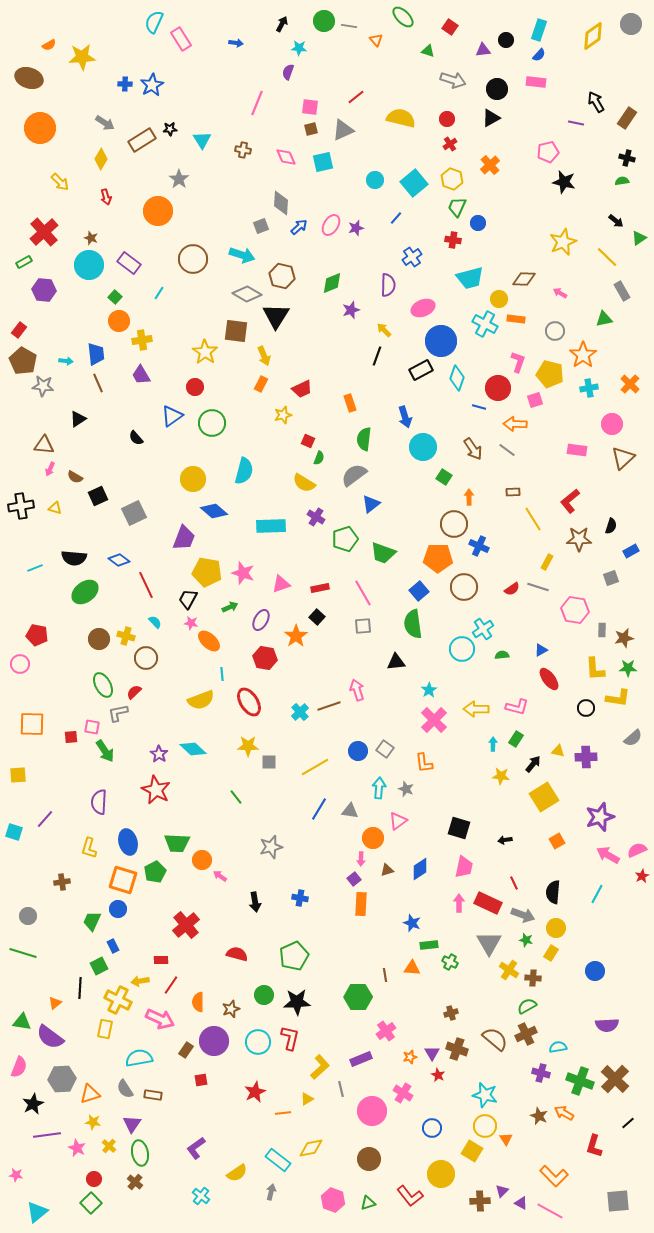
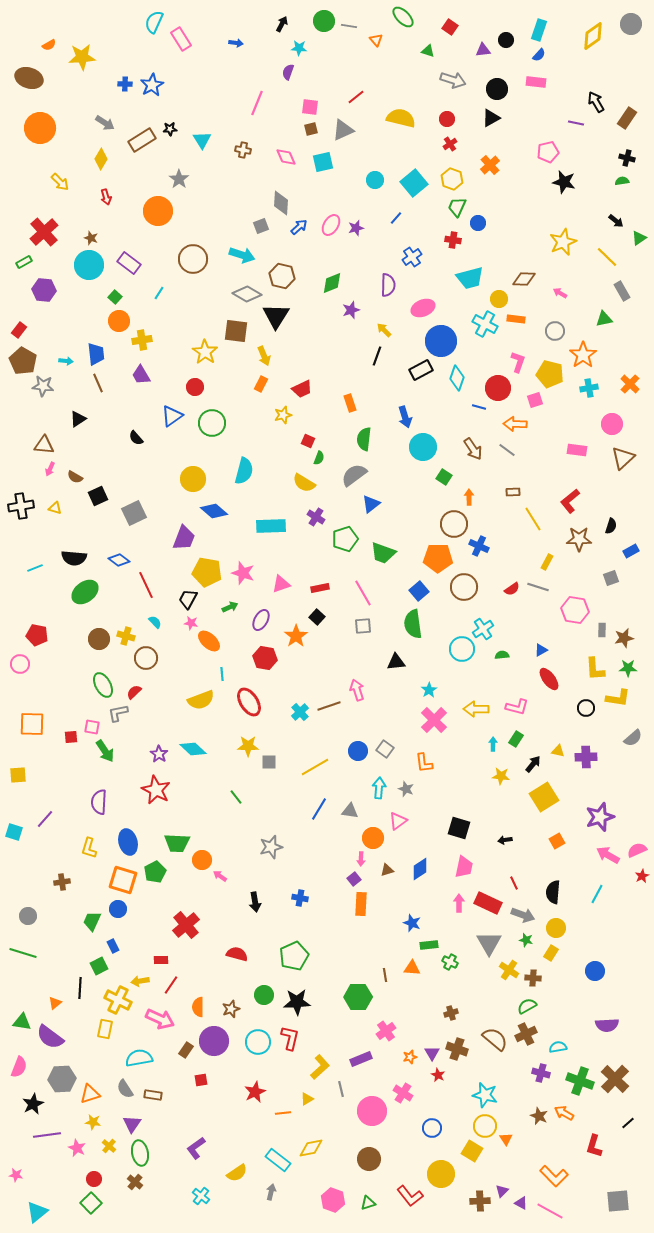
orange semicircle at (198, 1002): moved 5 px down
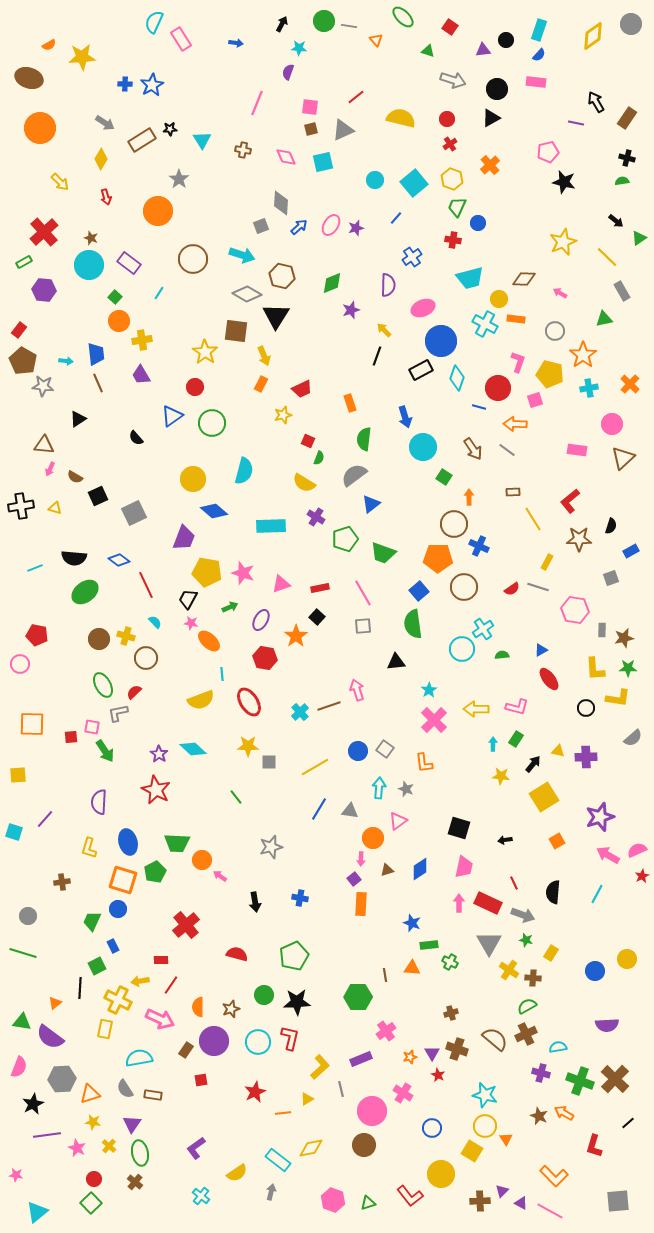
yellow circle at (556, 928): moved 71 px right, 31 px down
green square at (99, 966): moved 2 px left
brown circle at (369, 1159): moved 5 px left, 14 px up
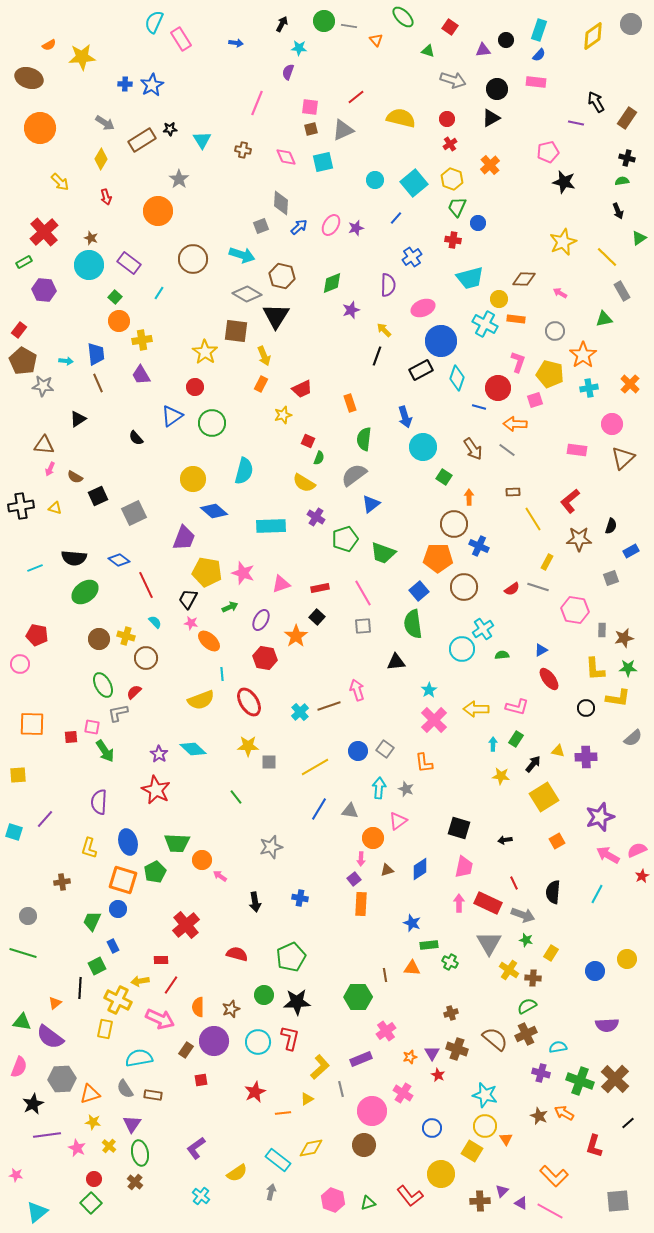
black arrow at (616, 221): moved 2 px right, 10 px up; rotated 28 degrees clockwise
green pentagon at (294, 956): moved 3 px left, 1 px down
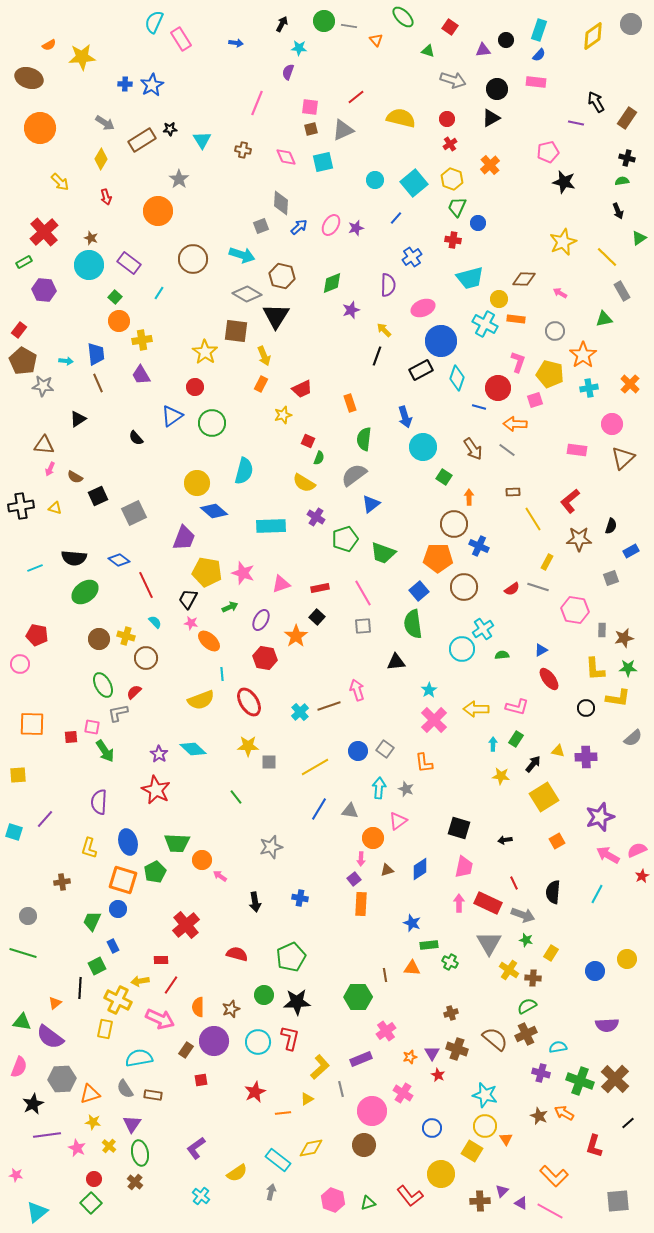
yellow circle at (193, 479): moved 4 px right, 4 px down
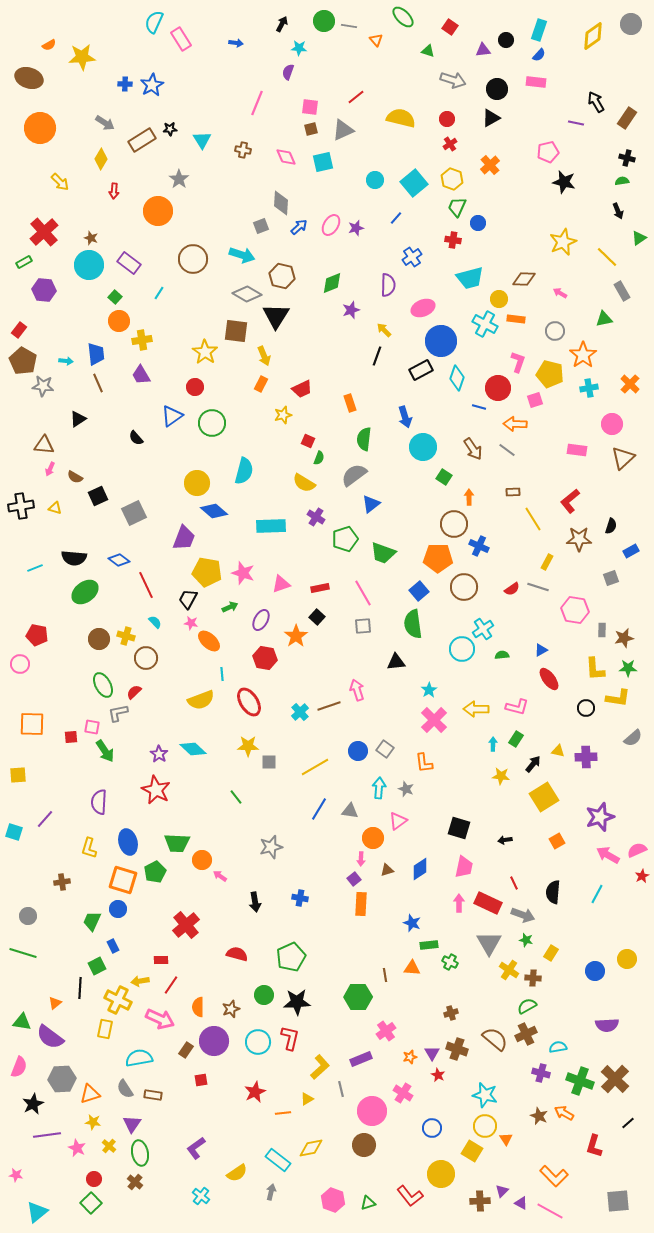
red arrow at (106, 197): moved 8 px right, 6 px up; rotated 21 degrees clockwise
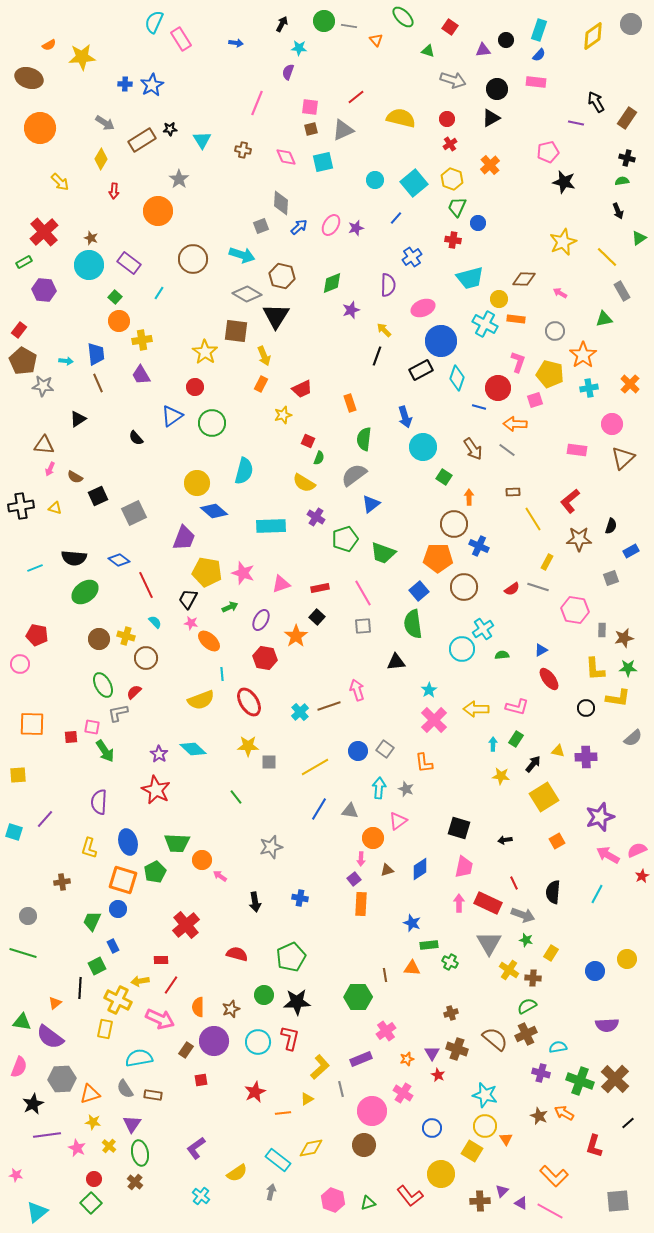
orange star at (410, 1057): moved 3 px left, 2 px down
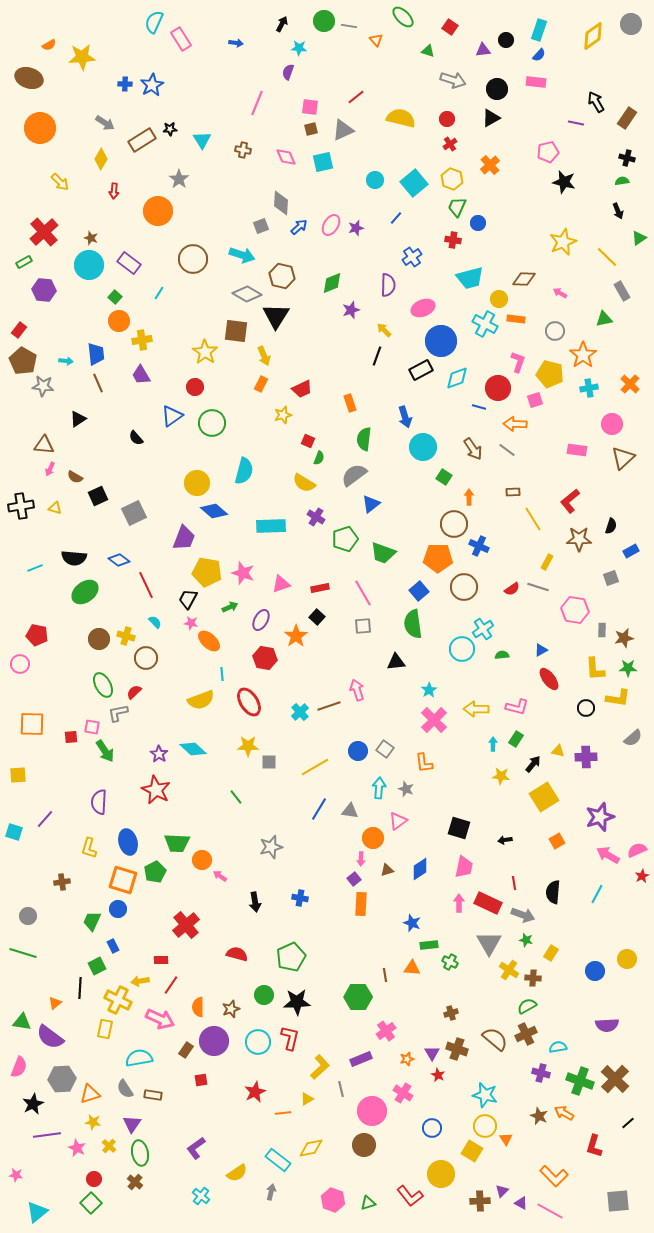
cyan diamond at (457, 378): rotated 50 degrees clockwise
red line at (514, 883): rotated 16 degrees clockwise
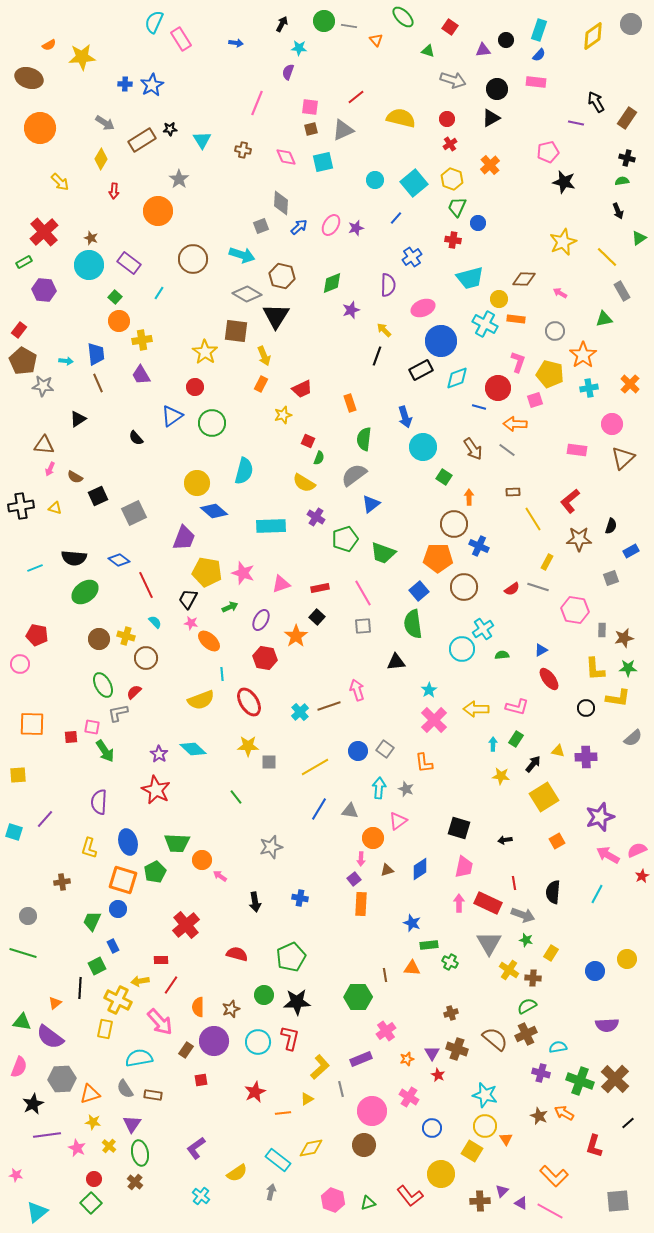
pink arrow at (160, 1019): moved 3 px down; rotated 24 degrees clockwise
pink cross at (403, 1093): moved 6 px right, 4 px down
